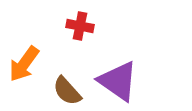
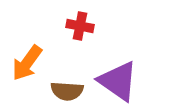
orange arrow: moved 3 px right, 1 px up
brown semicircle: rotated 44 degrees counterclockwise
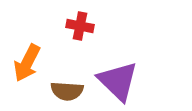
orange arrow: rotated 9 degrees counterclockwise
purple triangle: rotated 9 degrees clockwise
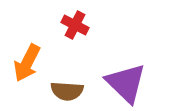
red cross: moved 5 px left, 1 px up; rotated 16 degrees clockwise
purple triangle: moved 8 px right, 2 px down
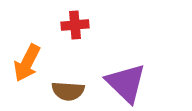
red cross: rotated 32 degrees counterclockwise
brown semicircle: moved 1 px right
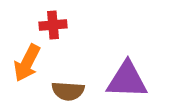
red cross: moved 22 px left
purple triangle: moved 1 px right, 3 px up; rotated 42 degrees counterclockwise
